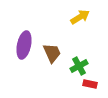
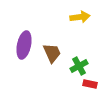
yellow arrow: rotated 24 degrees clockwise
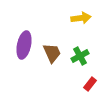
yellow arrow: moved 1 px right, 1 px down
green cross: moved 1 px right, 10 px up
red rectangle: rotated 64 degrees counterclockwise
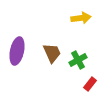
purple ellipse: moved 7 px left, 6 px down
green cross: moved 2 px left, 4 px down
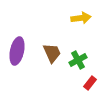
red rectangle: moved 1 px up
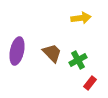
brown trapezoid: rotated 20 degrees counterclockwise
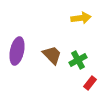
brown trapezoid: moved 2 px down
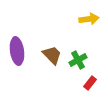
yellow arrow: moved 8 px right, 1 px down
purple ellipse: rotated 20 degrees counterclockwise
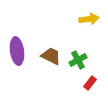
brown trapezoid: moved 1 px left, 1 px down; rotated 20 degrees counterclockwise
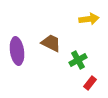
brown trapezoid: moved 13 px up
